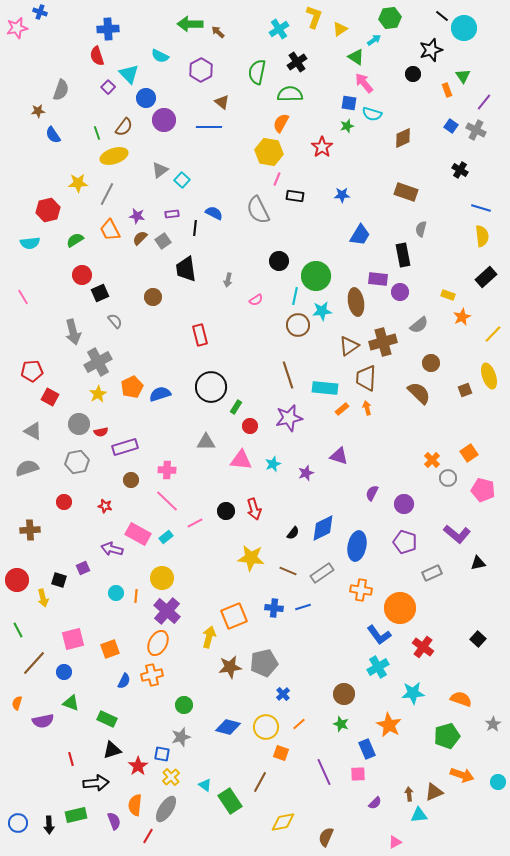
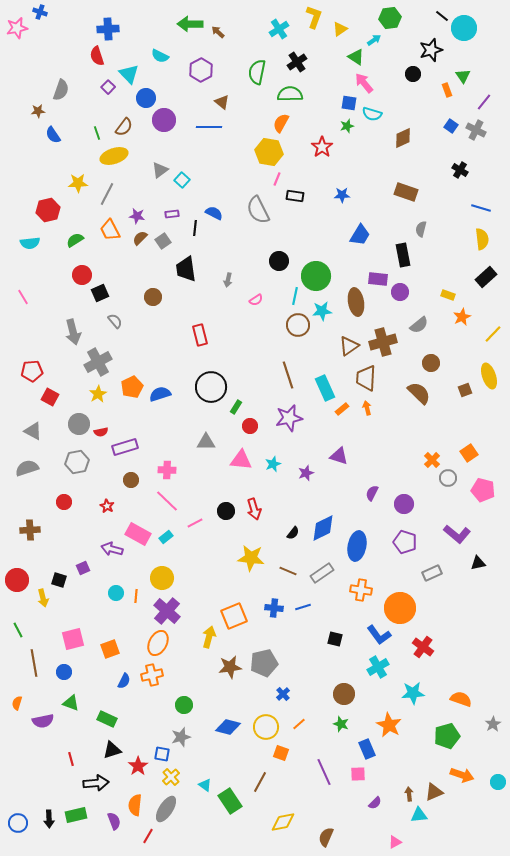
yellow semicircle at (482, 236): moved 3 px down
cyan rectangle at (325, 388): rotated 60 degrees clockwise
red star at (105, 506): moved 2 px right; rotated 16 degrees clockwise
black square at (478, 639): moved 143 px left; rotated 28 degrees counterclockwise
brown line at (34, 663): rotated 52 degrees counterclockwise
black arrow at (49, 825): moved 6 px up
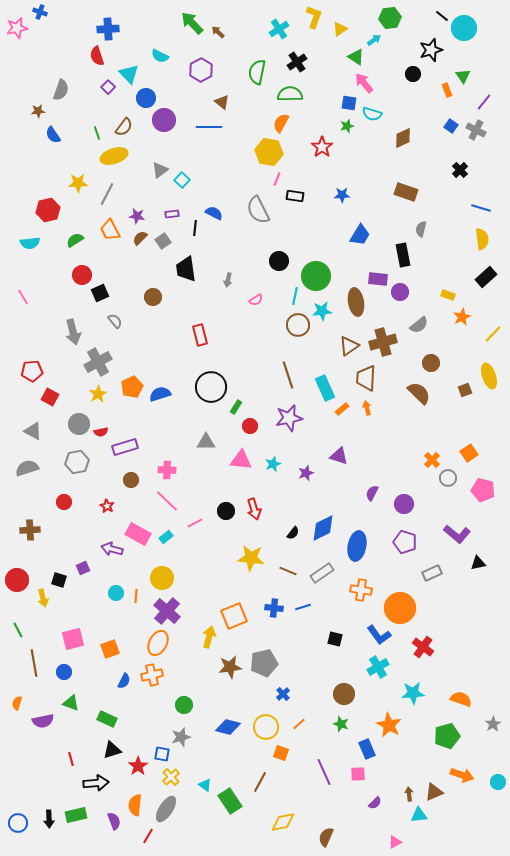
green arrow at (190, 24): moved 2 px right, 1 px up; rotated 45 degrees clockwise
black cross at (460, 170): rotated 14 degrees clockwise
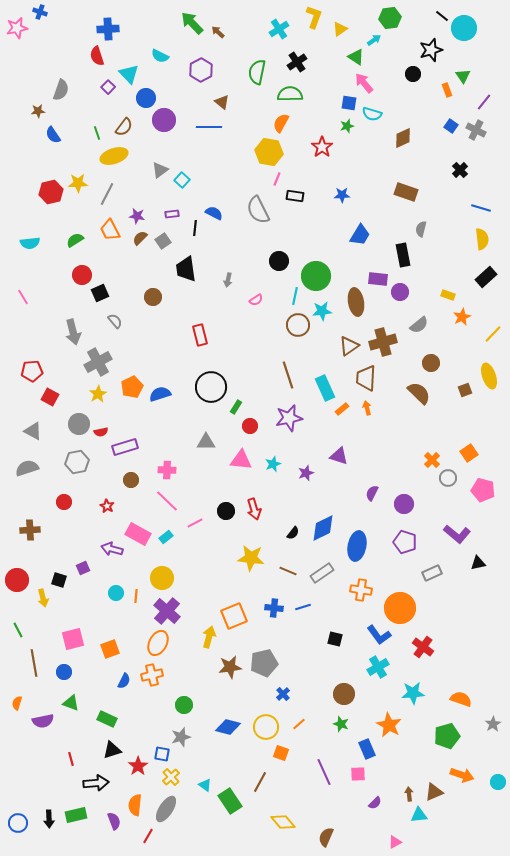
red hexagon at (48, 210): moved 3 px right, 18 px up
yellow diamond at (283, 822): rotated 60 degrees clockwise
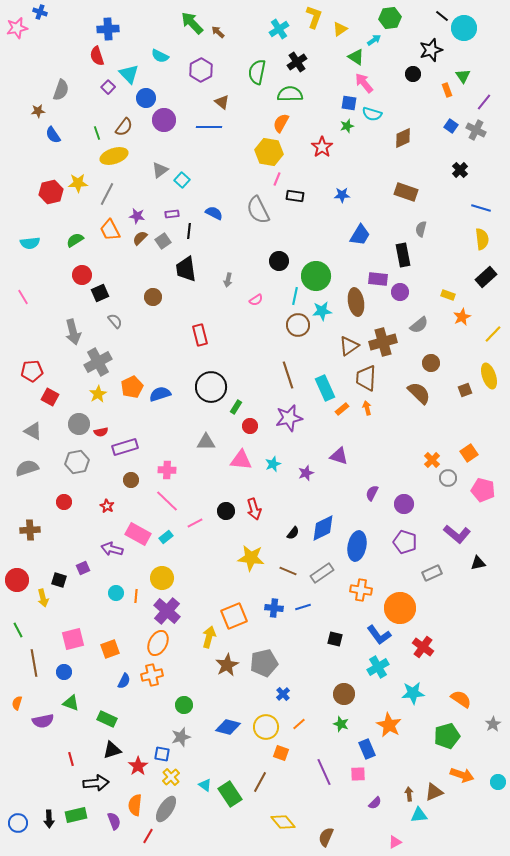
black line at (195, 228): moved 6 px left, 3 px down
brown star at (230, 667): moved 3 px left, 2 px up; rotated 20 degrees counterclockwise
orange semicircle at (461, 699): rotated 15 degrees clockwise
green rectangle at (230, 801): moved 7 px up
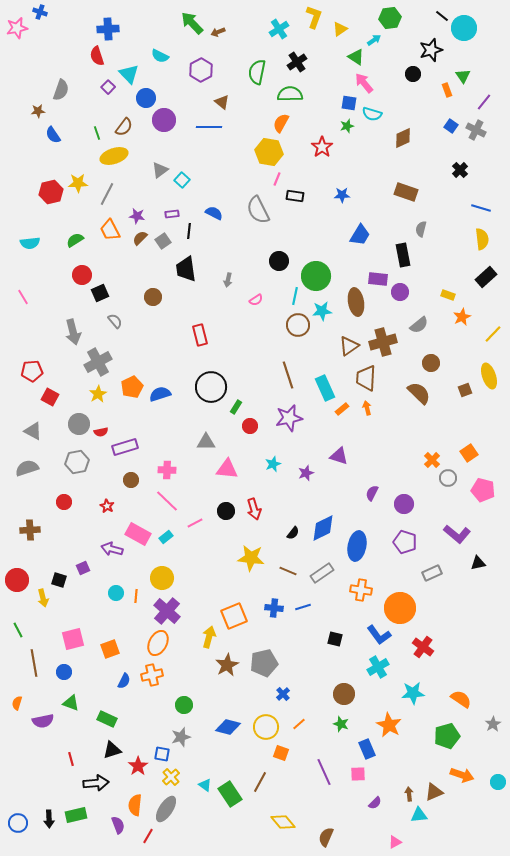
brown arrow at (218, 32): rotated 64 degrees counterclockwise
pink triangle at (241, 460): moved 14 px left, 9 px down
purple semicircle at (114, 821): moved 4 px right, 4 px down
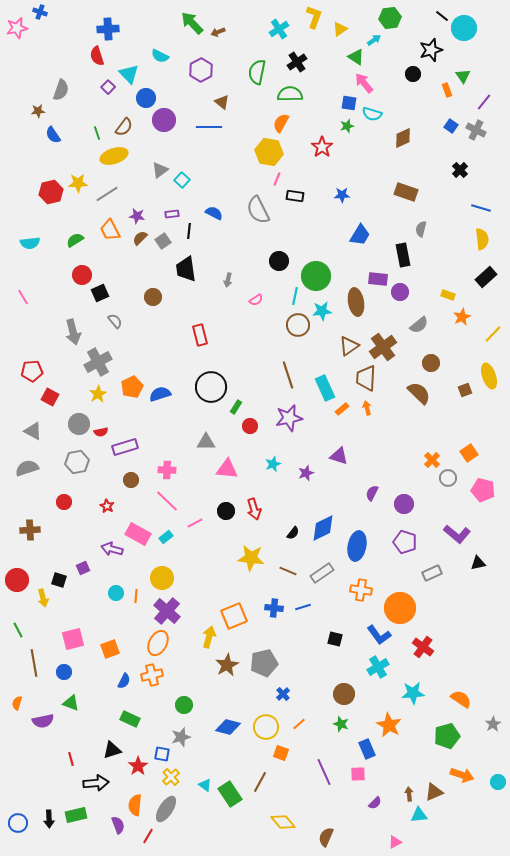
gray line at (107, 194): rotated 30 degrees clockwise
brown cross at (383, 342): moved 5 px down; rotated 20 degrees counterclockwise
green rectangle at (107, 719): moved 23 px right
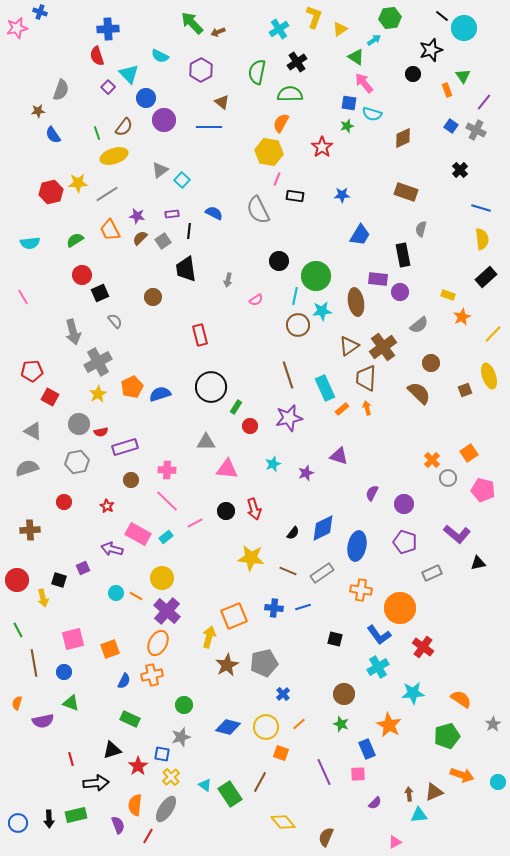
orange line at (136, 596): rotated 64 degrees counterclockwise
